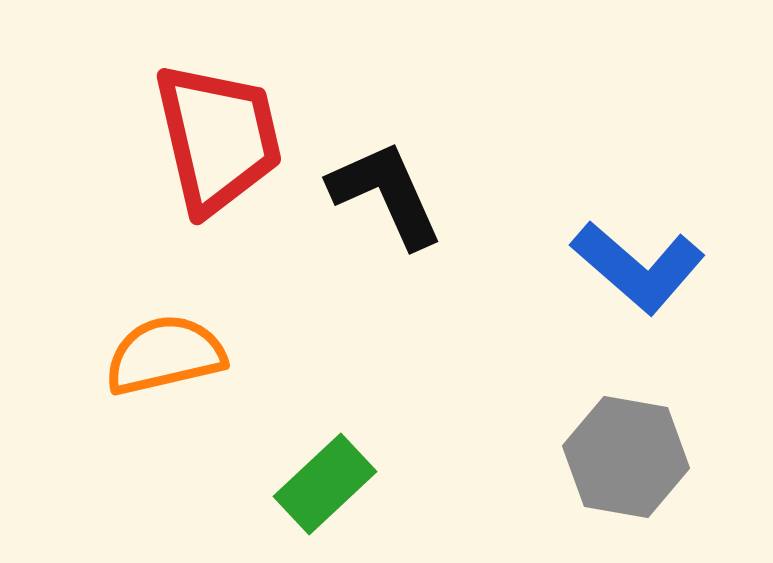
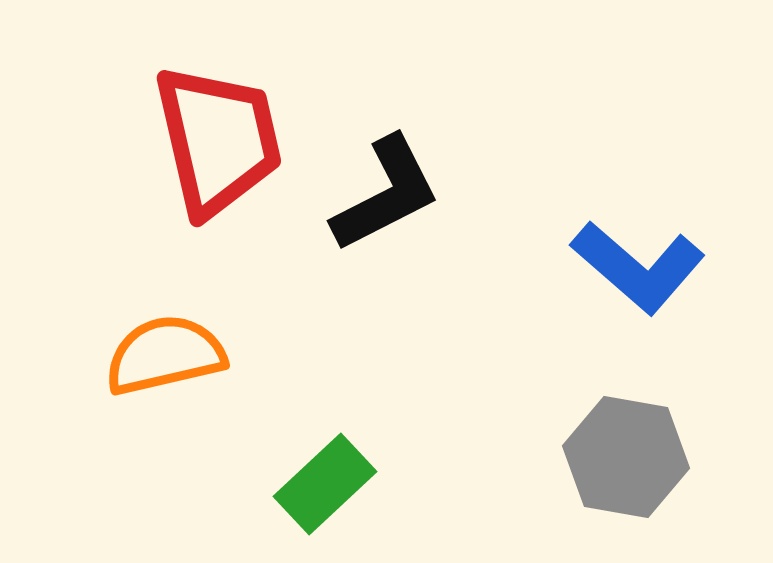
red trapezoid: moved 2 px down
black L-shape: rotated 87 degrees clockwise
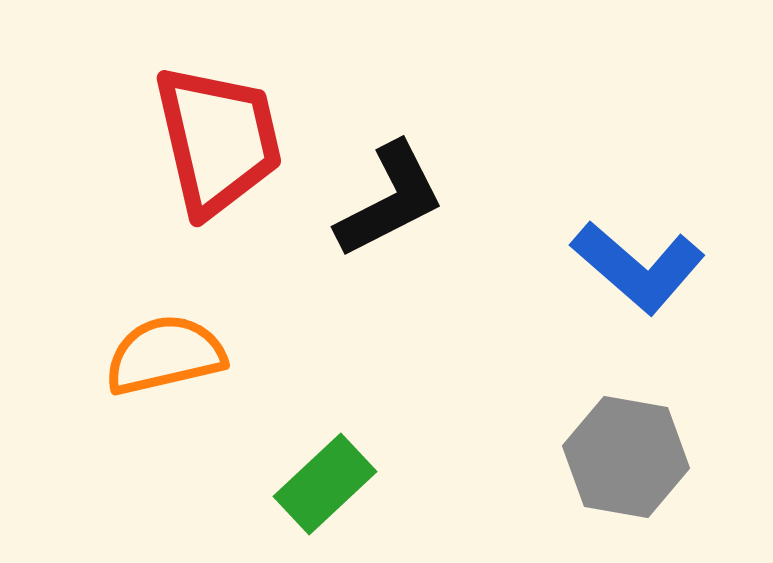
black L-shape: moved 4 px right, 6 px down
